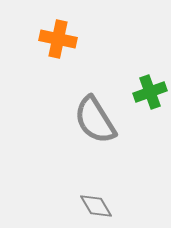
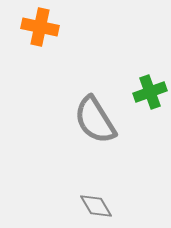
orange cross: moved 18 px left, 12 px up
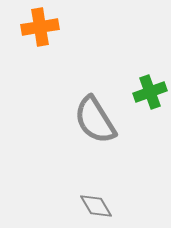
orange cross: rotated 21 degrees counterclockwise
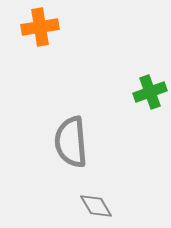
gray semicircle: moved 24 px left, 22 px down; rotated 27 degrees clockwise
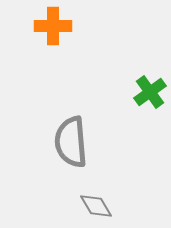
orange cross: moved 13 px right, 1 px up; rotated 9 degrees clockwise
green cross: rotated 16 degrees counterclockwise
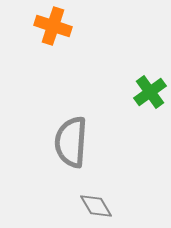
orange cross: rotated 18 degrees clockwise
gray semicircle: rotated 9 degrees clockwise
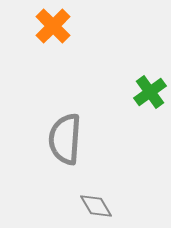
orange cross: rotated 27 degrees clockwise
gray semicircle: moved 6 px left, 3 px up
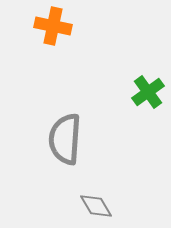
orange cross: rotated 33 degrees counterclockwise
green cross: moved 2 px left
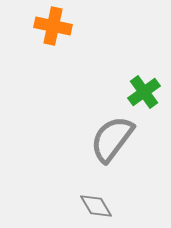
green cross: moved 4 px left
gray semicircle: moved 47 px right; rotated 33 degrees clockwise
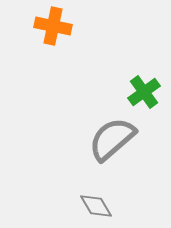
gray semicircle: rotated 12 degrees clockwise
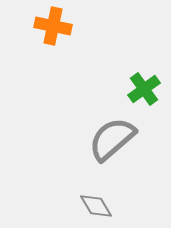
green cross: moved 3 px up
